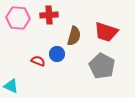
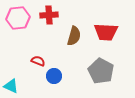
pink hexagon: rotated 10 degrees counterclockwise
red trapezoid: rotated 15 degrees counterclockwise
blue circle: moved 3 px left, 22 px down
gray pentagon: moved 1 px left, 5 px down
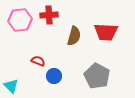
pink hexagon: moved 2 px right, 2 px down
gray pentagon: moved 4 px left, 5 px down
cyan triangle: rotated 21 degrees clockwise
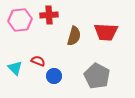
cyan triangle: moved 4 px right, 18 px up
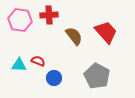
pink hexagon: rotated 15 degrees clockwise
red trapezoid: rotated 135 degrees counterclockwise
brown semicircle: rotated 54 degrees counterclockwise
cyan triangle: moved 4 px right, 3 px up; rotated 42 degrees counterclockwise
blue circle: moved 2 px down
